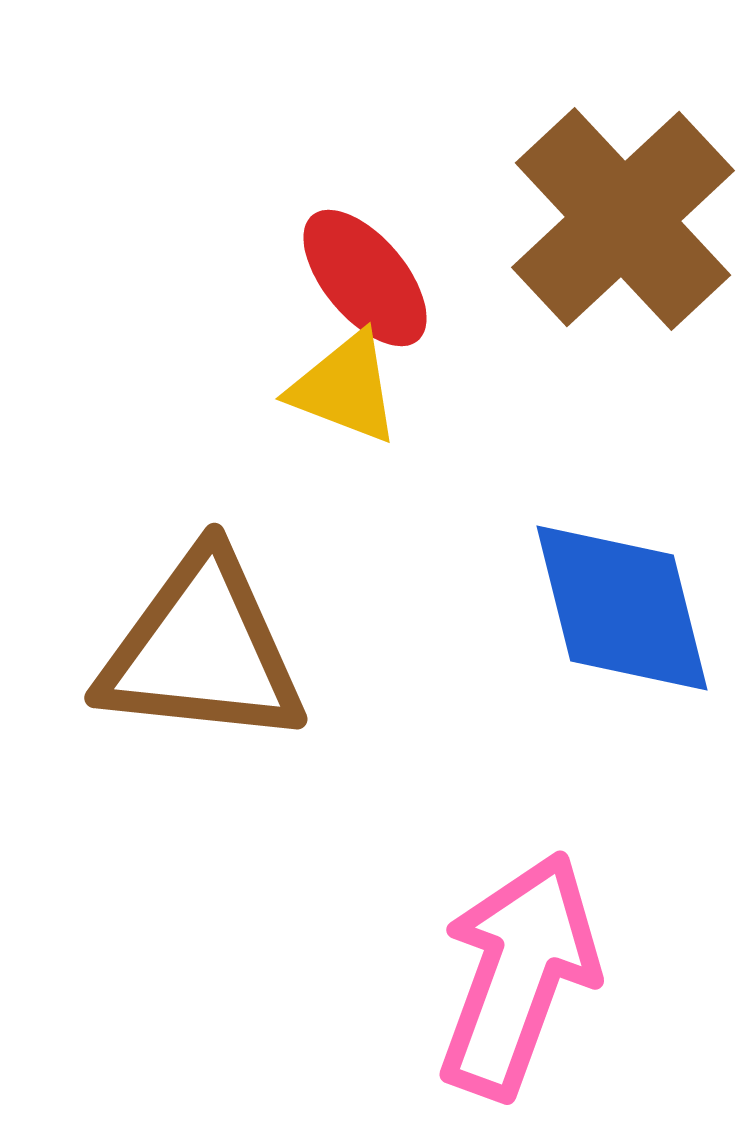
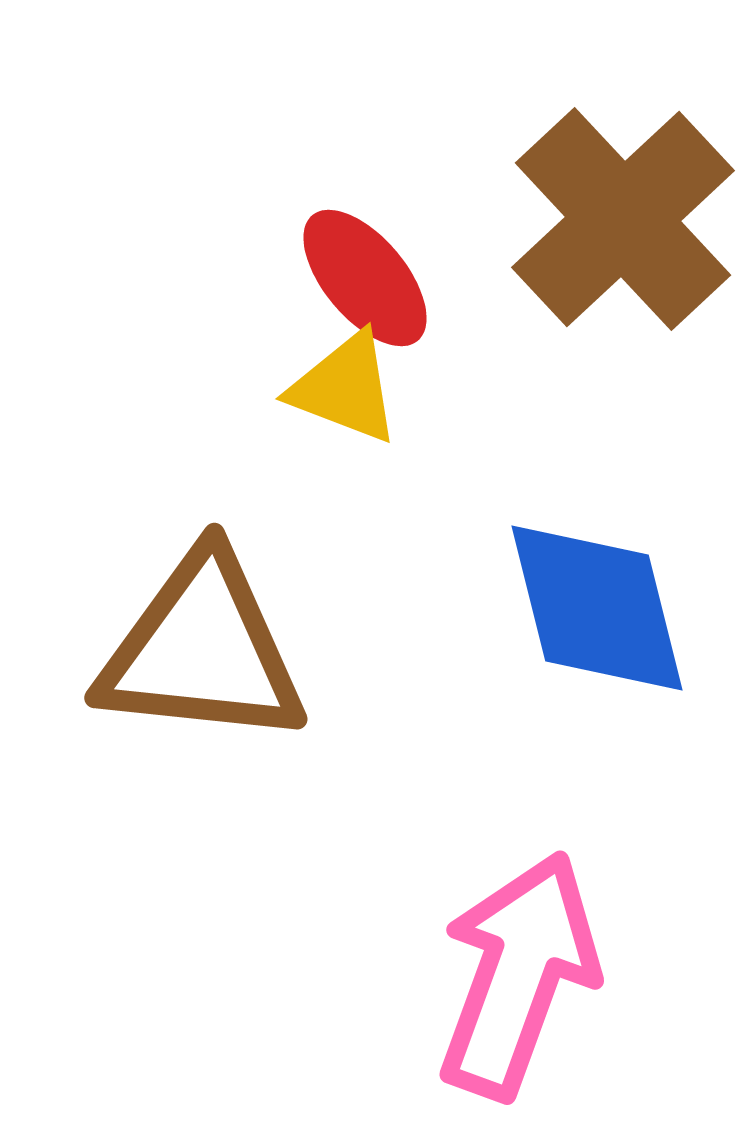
blue diamond: moved 25 px left
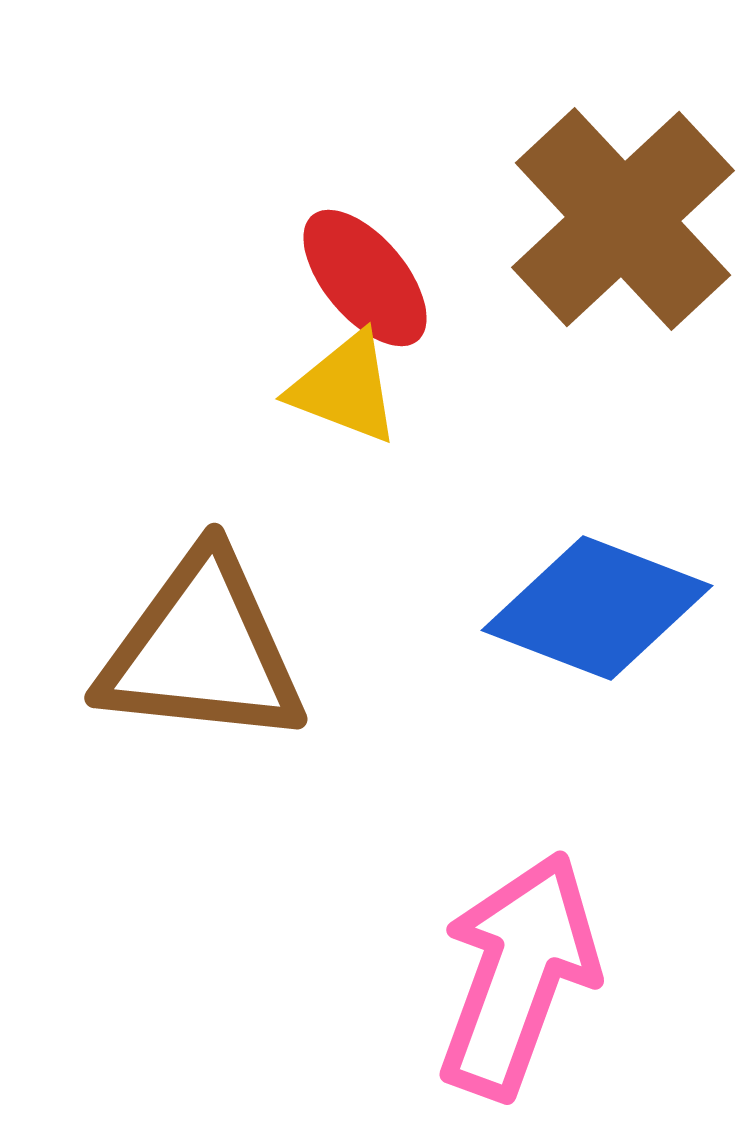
blue diamond: rotated 55 degrees counterclockwise
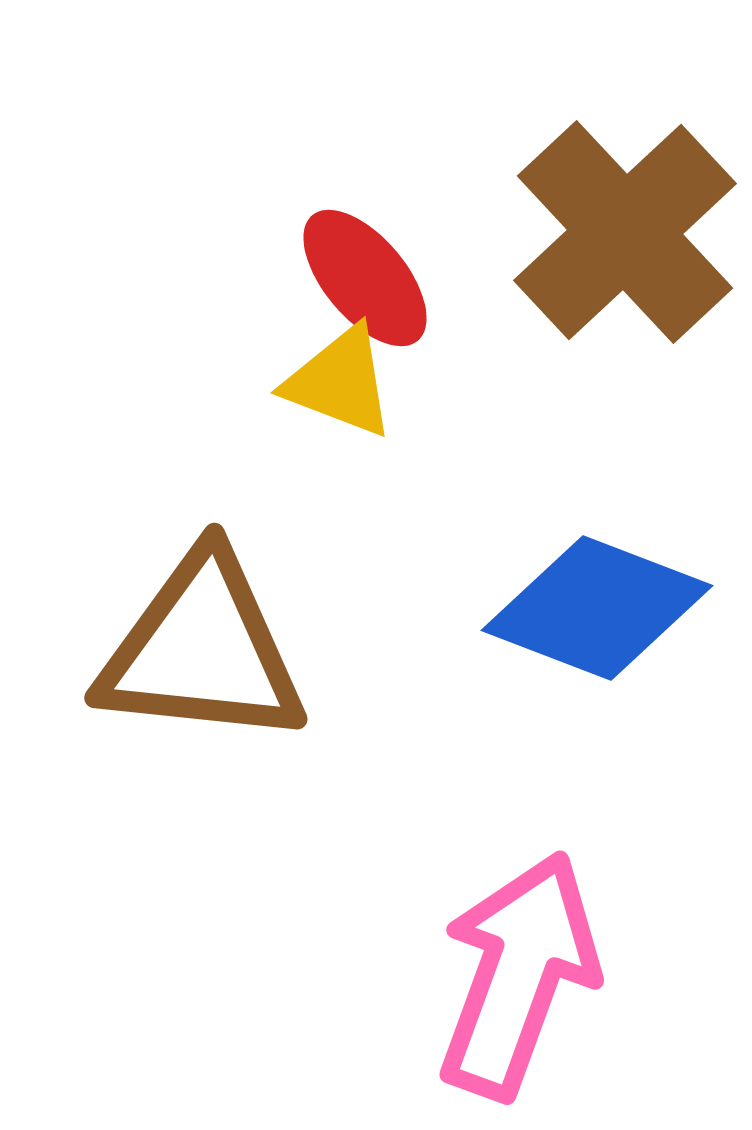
brown cross: moved 2 px right, 13 px down
yellow triangle: moved 5 px left, 6 px up
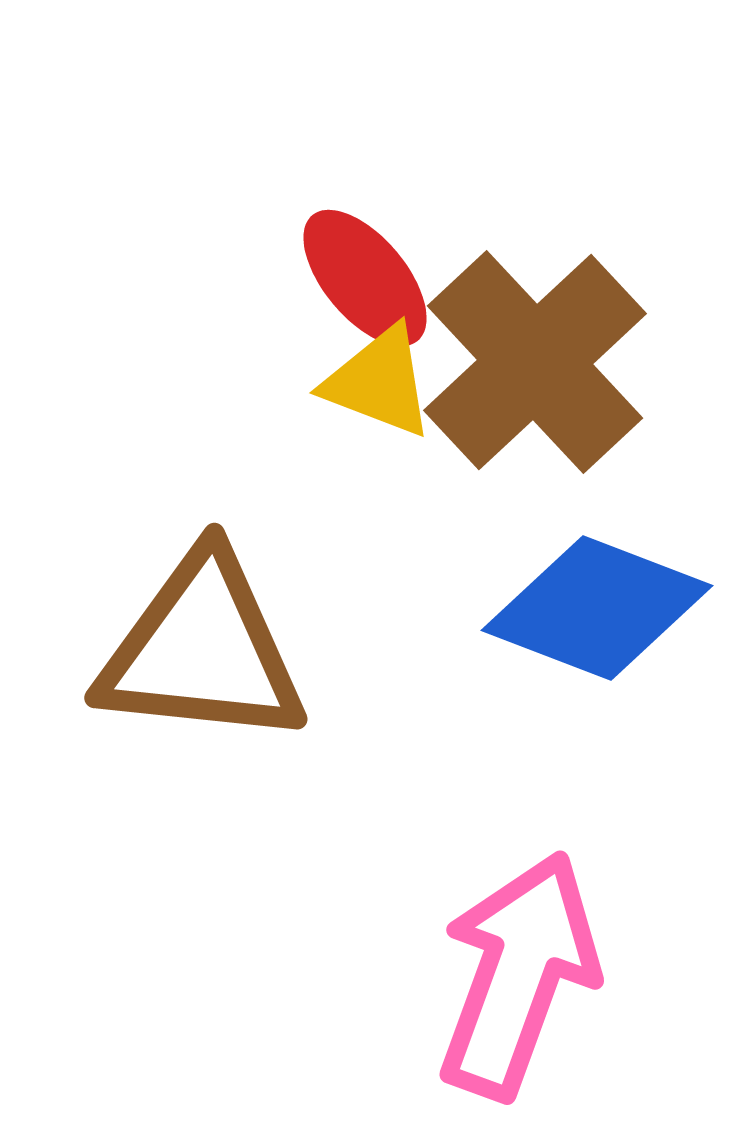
brown cross: moved 90 px left, 130 px down
yellow triangle: moved 39 px right
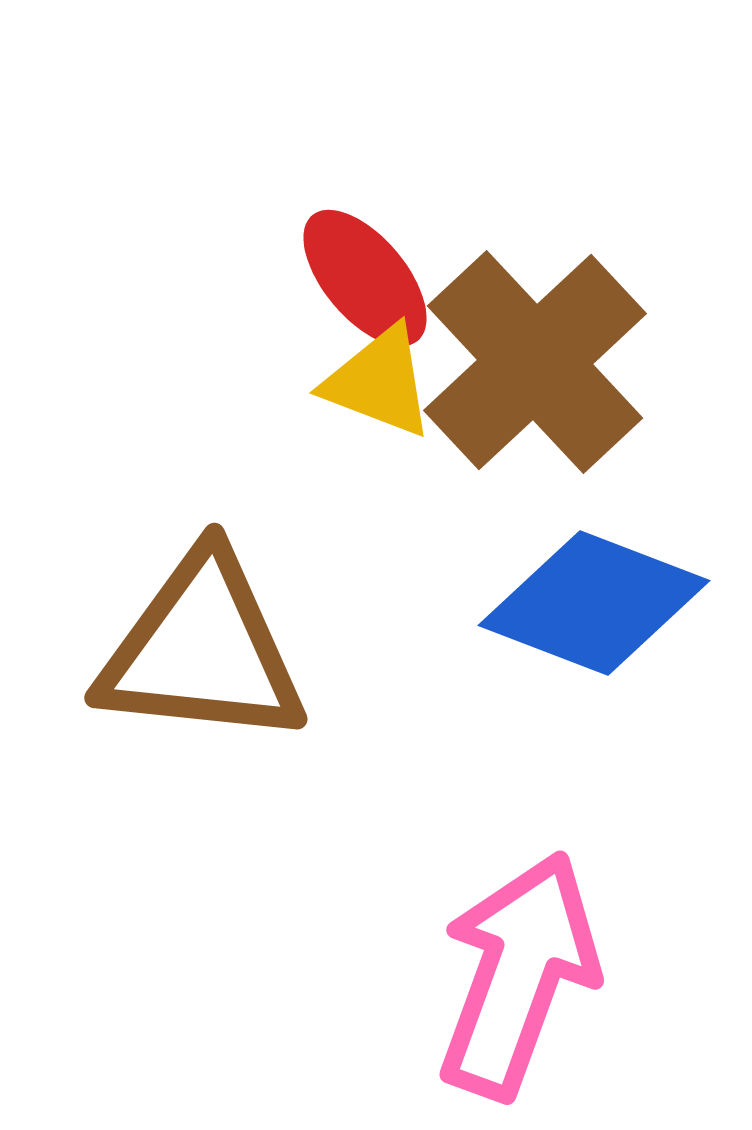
blue diamond: moved 3 px left, 5 px up
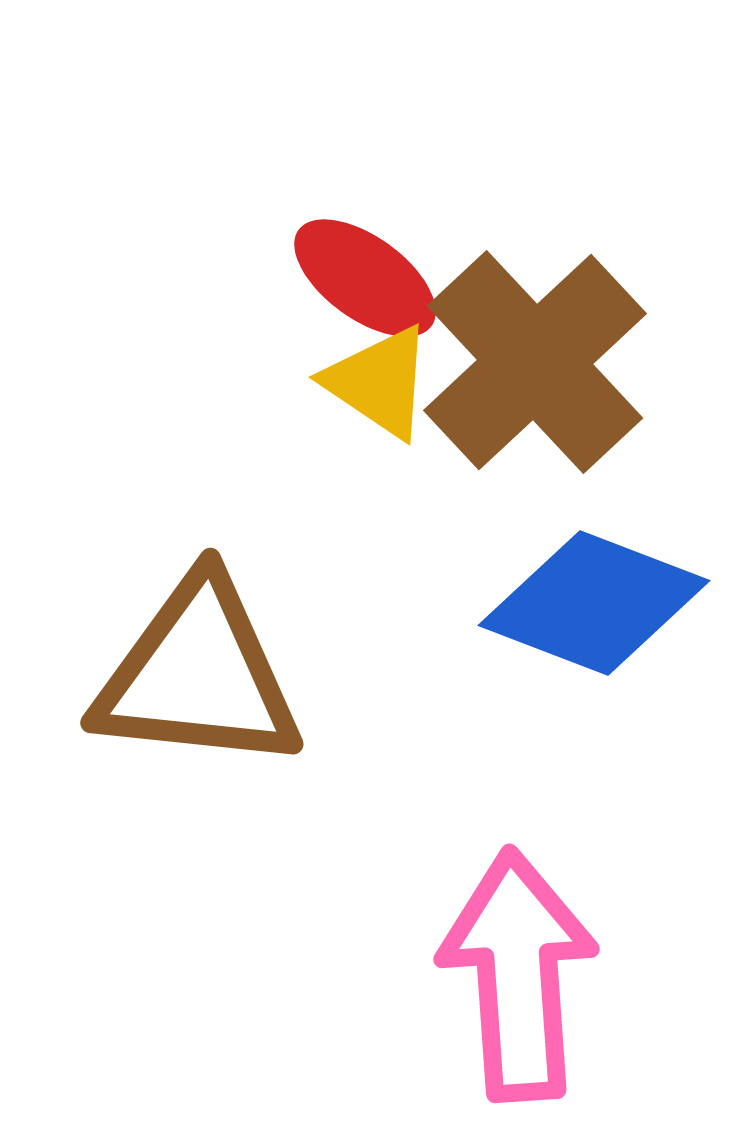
red ellipse: rotated 14 degrees counterclockwise
yellow triangle: rotated 13 degrees clockwise
brown triangle: moved 4 px left, 25 px down
pink arrow: rotated 24 degrees counterclockwise
